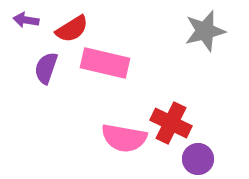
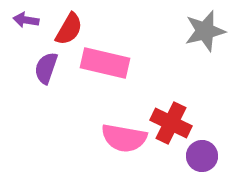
red semicircle: moved 3 px left; rotated 28 degrees counterclockwise
purple circle: moved 4 px right, 3 px up
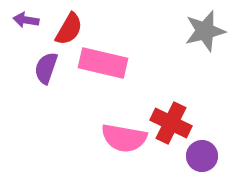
pink rectangle: moved 2 px left
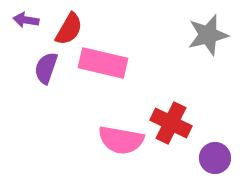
gray star: moved 3 px right, 4 px down
pink semicircle: moved 3 px left, 2 px down
purple circle: moved 13 px right, 2 px down
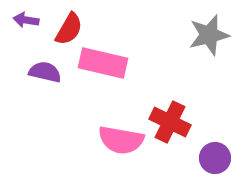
gray star: moved 1 px right
purple semicircle: moved 1 px left, 4 px down; rotated 84 degrees clockwise
red cross: moved 1 px left, 1 px up
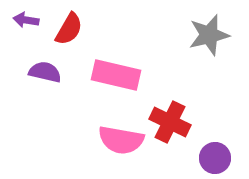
pink rectangle: moved 13 px right, 12 px down
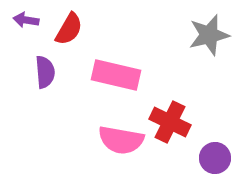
purple semicircle: rotated 72 degrees clockwise
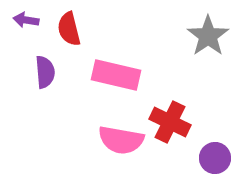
red semicircle: rotated 136 degrees clockwise
gray star: moved 1 px left, 1 px down; rotated 21 degrees counterclockwise
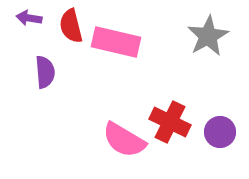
purple arrow: moved 3 px right, 2 px up
red semicircle: moved 2 px right, 3 px up
gray star: rotated 6 degrees clockwise
pink rectangle: moved 33 px up
pink semicircle: moved 3 px right; rotated 21 degrees clockwise
purple circle: moved 5 px right, 26 px up
